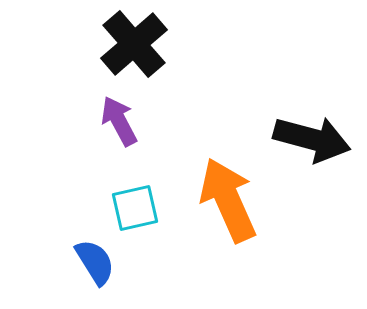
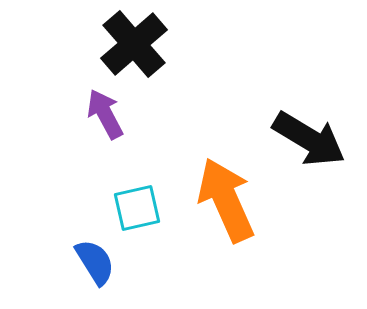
purple arrow: moved 14 px left, 7 px up
black arrow: moved 3 px left; rotated 16 degrees clockwise
orange arrow: moved 2 px left
cyan square: moved 2 px right
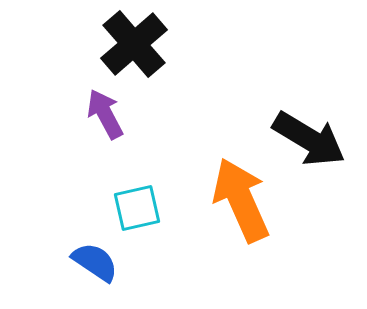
orange arrow: moved 15 px right
blue semicircle: rotated 24 degrees counterclockwise
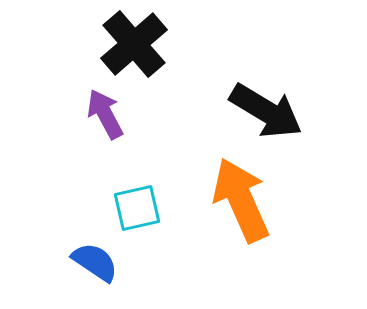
black arrow: moved 43 px left, 28 px up
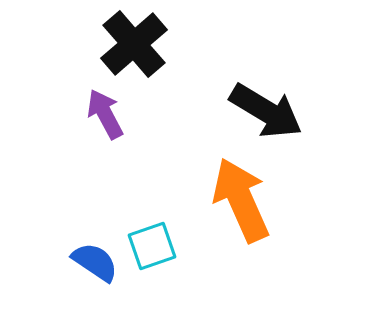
cyan square: moved 15 px right, 38 px down; rotated 6 degrees counterclockwise
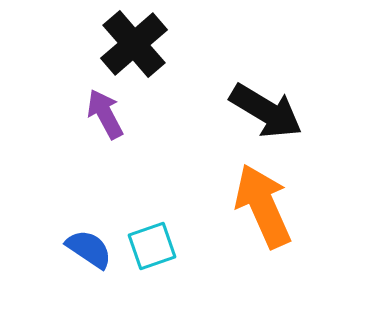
orange arrow: moved 22 px right, 6 px down
blue semicircle: moved 6 px left, 13 px up
